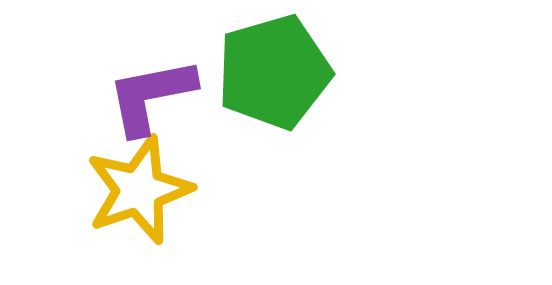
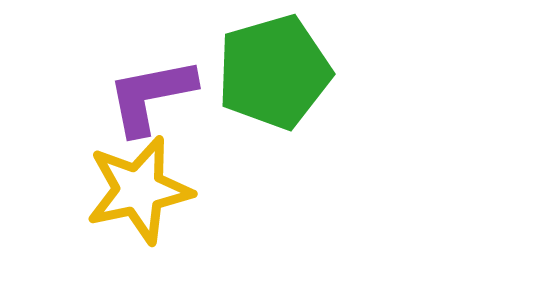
yellow star: rotated 7 degrees clockwise
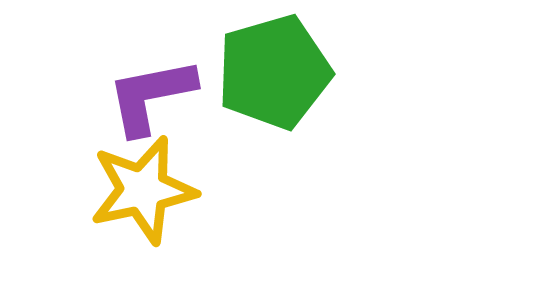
yellow star: moved 4 px right
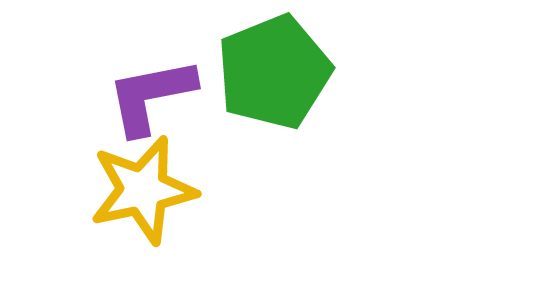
green pentagon: rotated 6 degrees counterclockwise
